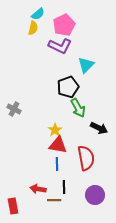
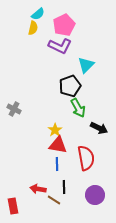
black pentagon: moved 2 px right, 1 px up
brown line: rotated 32 degrees clockwise
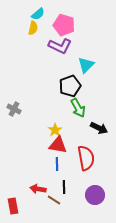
pink pentagon: rotated 30 degrees counterclockwise
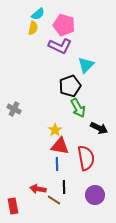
red triangle: moved 2 px right, 1 px down
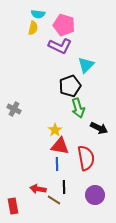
cyan semicircle: rotated 48 degrees clockwise
green arrow: rotated 12 degrees clockwise
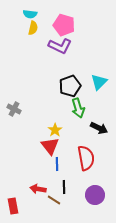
cyan semicircle: moved 8 px left
cyan triangle: moved 13 px right, 17 px down
red triangle: moved 10 px left; rotated 42 degrees clockwise
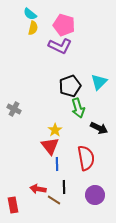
cyan semicircle: rotated 32 degrees clockwise
red rectangle: moved 1 px up
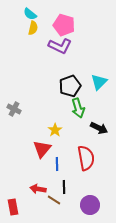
red triangle: moved 8 px left, 3 px down; rotated 18 degrees clockwise
purple circle: moved 5 px left, 10 px down
red rectangle: moved 2 px down
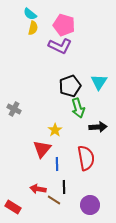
cyan triangle: rotated 12 degrees counterclockwise
black arrow: moved 1 px left, 1 px up; rotated 30 degrees counterclockwise
red rectangle: rotated 49 degrees counterclockwise
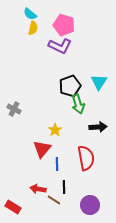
green arrow: moved 4 px up
